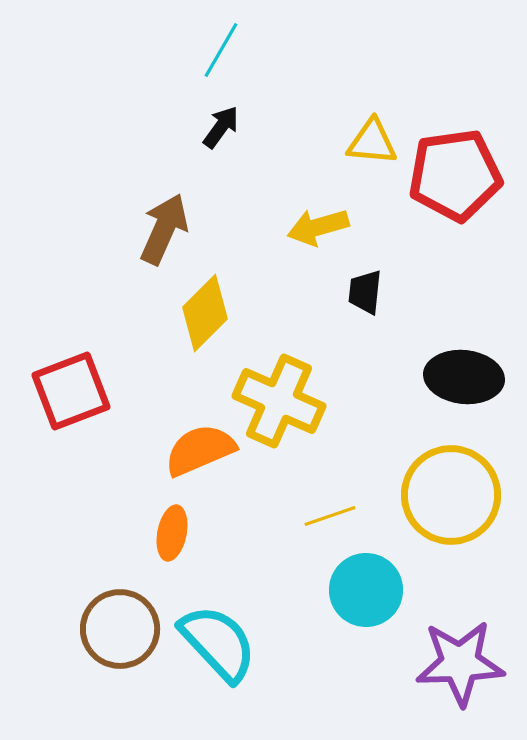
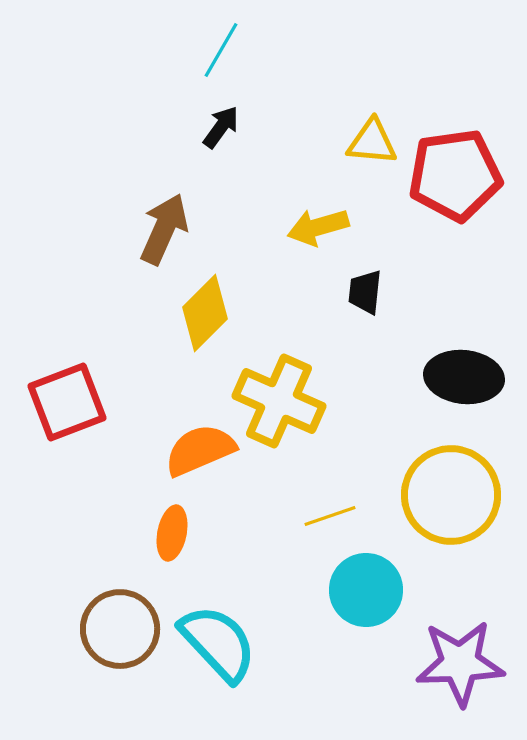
red square: moved 4 px left, 11 px down
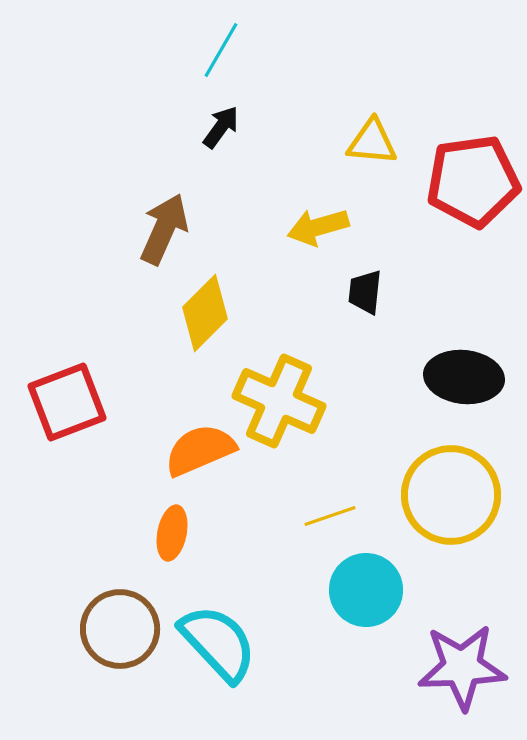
red pentagon: moved 18 px right, 6 px down
purple star: moved 2 px right, 4 px down
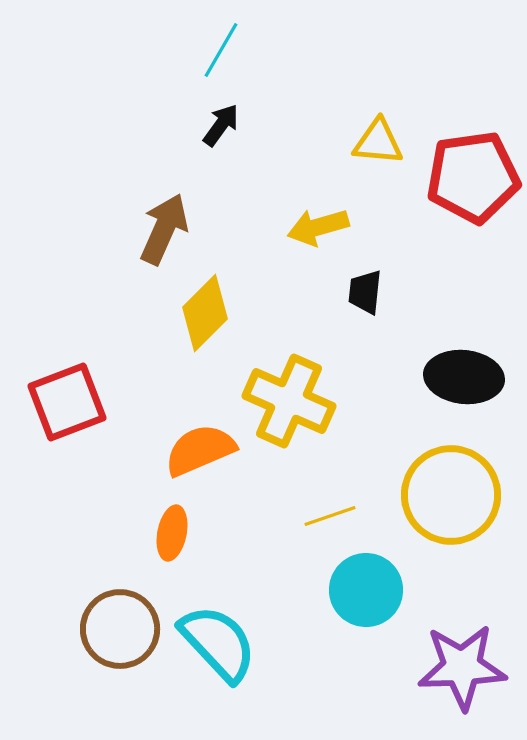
black arrow: moved 2 px up
yellow triangle: moved 6 px right
red pentagon: moved 4 px up
yellow cross: moved 10 px right
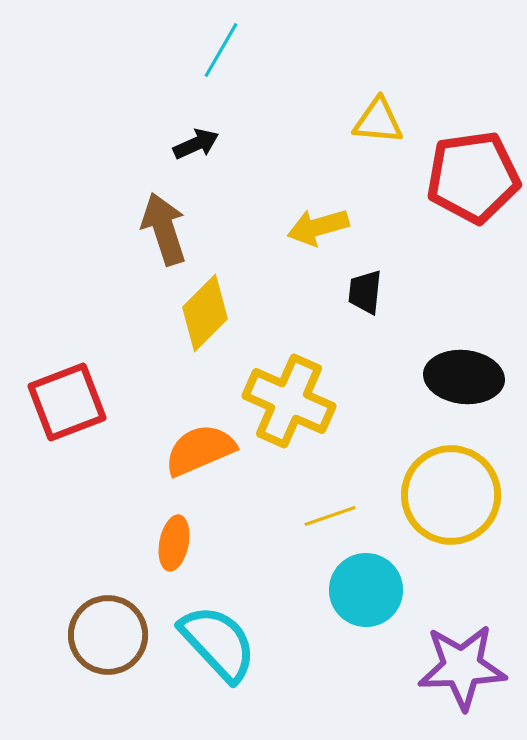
black arrow: moved 25 px left, 19 px down; rotated 30 degrees clockwise
yellow triangle: moved 21 px up
brown arrow: rotated 42 degrees counterclockwise
orange ellipse: moved 2 px right, 10 px down
brown circle: moved 12 px left, 6 px down
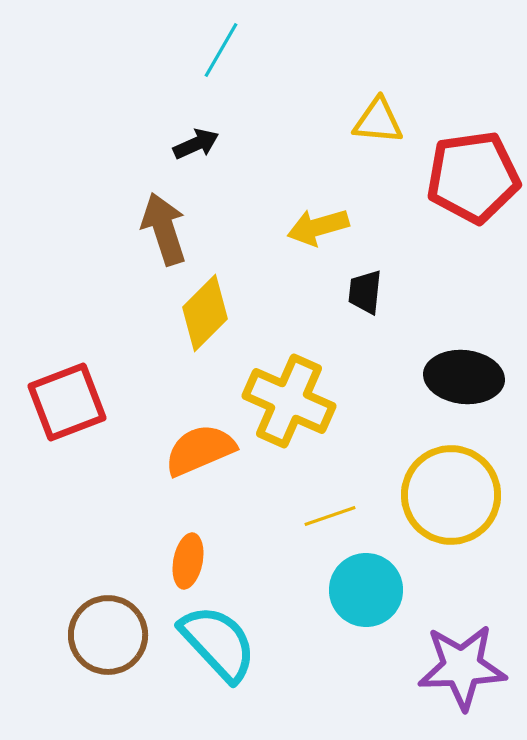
orange ellipse: moved 14 px right, 18 px down
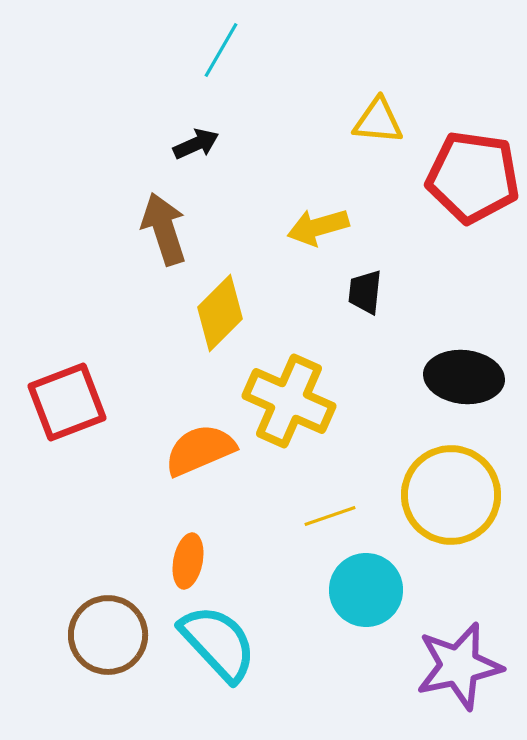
red pentagon: rotated 16 degrees clockwise
yellow diamond: moved 15 px right
purple star: moved 3 px left, 1 px up; rotated 10 degrees counterclockwise
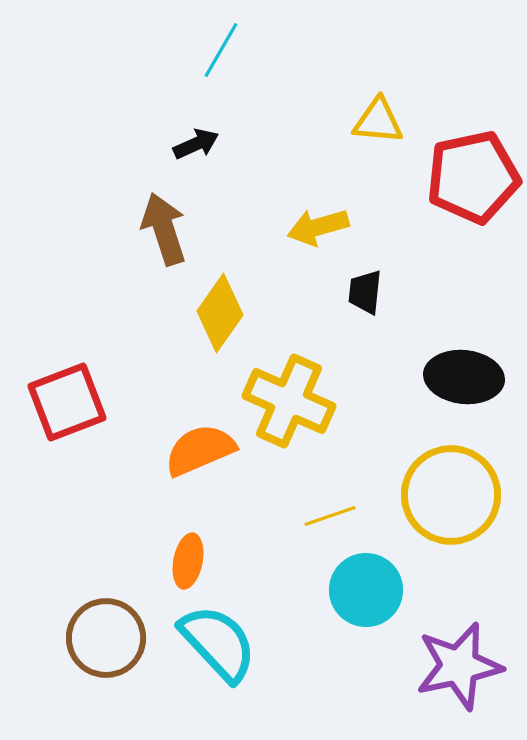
red pentagon: rotated 20 degrees counterclockwise
yellow diamond: rotated 10 degrees counterclockwise
brown circle: moved 2 px left, 3 px down
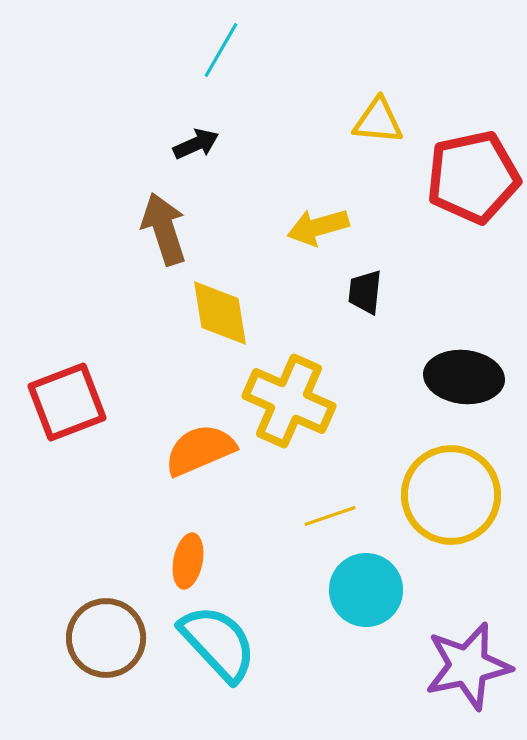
yellow diamond: rotated 44 degrees counterclockwise
purple star: moved 9 px right
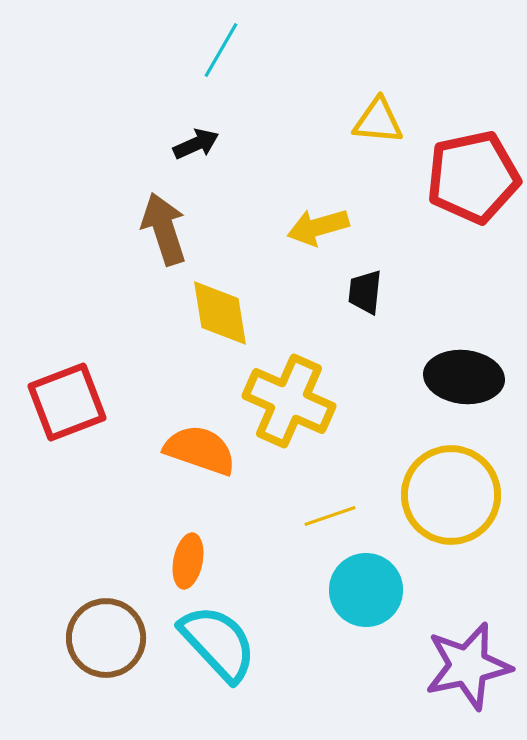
orange semicircle: rotated 42 degrees clockwise
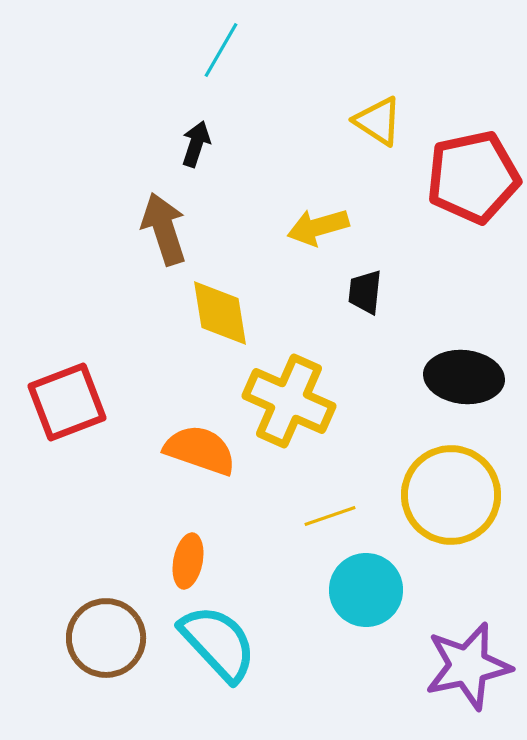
yellow triangle: rotated 28 degrees clockwise
black arrow: rotated 48 degrees counterclockwise
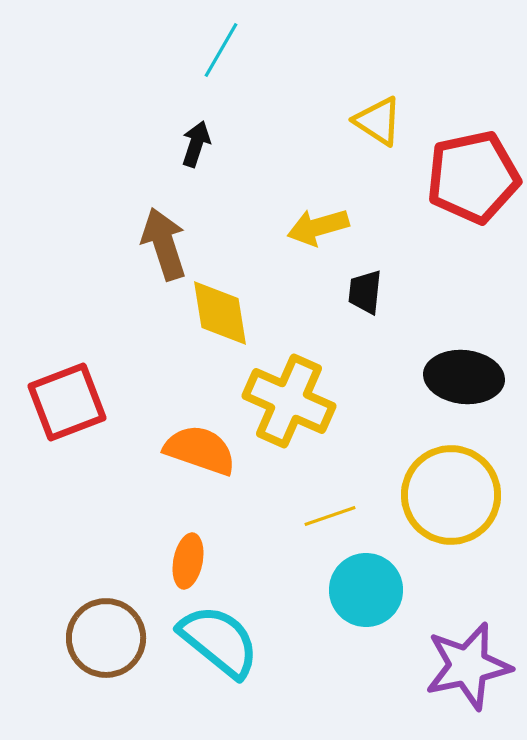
brown arrow: moved 15 px down
cyan semicircle: moved 1 px right, 2 px up; rotated 8 degrees counterclockwise
